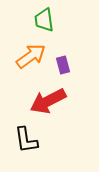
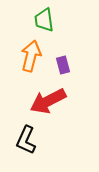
orange arrow: rotated 40 degrees counterclockwise
black L-shape: rotated 32 degrees clockwise
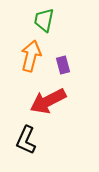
green trapezoid: rotated 20 degrees clockwise
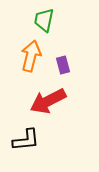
black L-shape: rotated 120 degrees counterclockwise
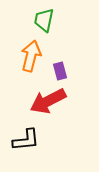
purple rectangle: moved 3 px left, 6 px down
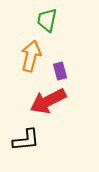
green trapezoid: moved 3 px right
